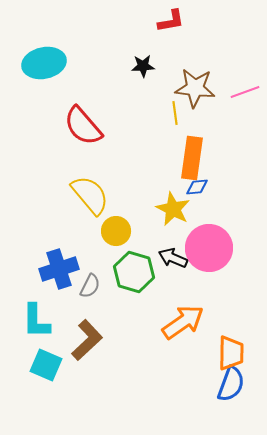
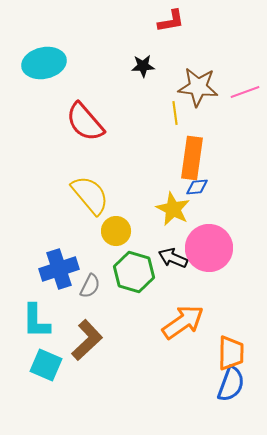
brown star: moved 3 px right, 1 px up
red semicircle: moved 2 px right, 4 px up
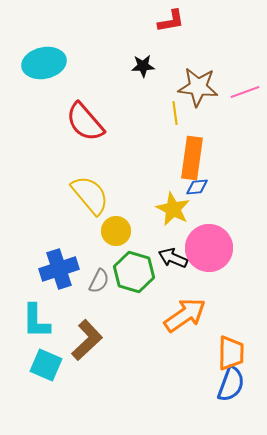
gray semicircle: moved 9 px right, 5 px up
orange arrow: moved 2 px right, 7 px up
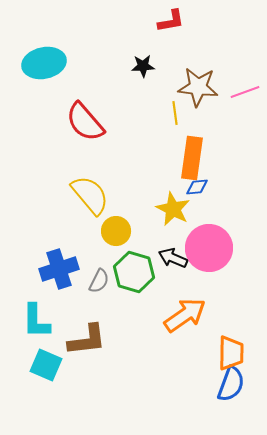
brown L-shape: rotated 36 degrees clockwise
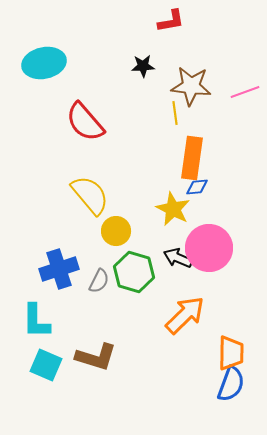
brown star: moved 7 px left, 1 px up
black arrow: moved 5 px right
orange arrow: rotated 9 degrees counterclockwise
brown L-shape: moved 9 px right, 17 px down; rotated 24 degrees clockwise
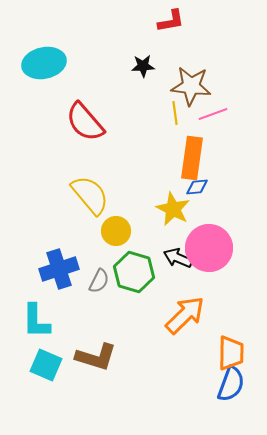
pink line: moved 32 px left, 22 px down
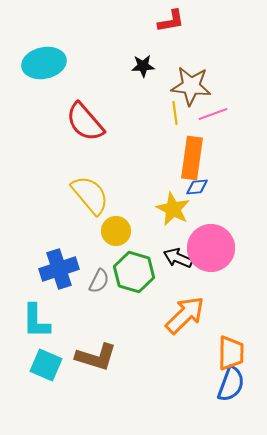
pink circle: moved 2 px right
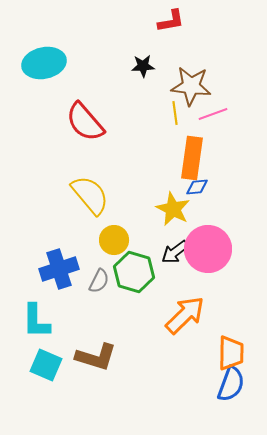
yellow circle: moved 2 px left, 9 px down
pink circle: moved 3 px left, 1 px down
black arrow: moved 3 px left, 6 px up; rotated 60 degrees counterclockwise
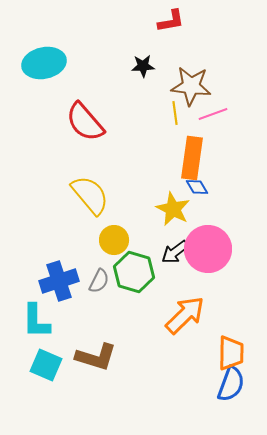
blue diamond: rotated 65 degrees clockwise
blue cross: moved 12 px down
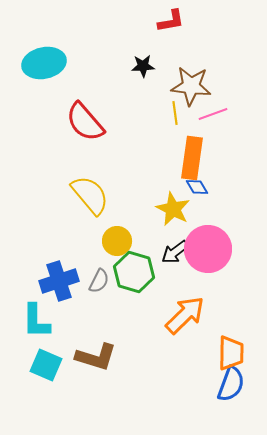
yellow circle: moved 3 px right, 1 px down
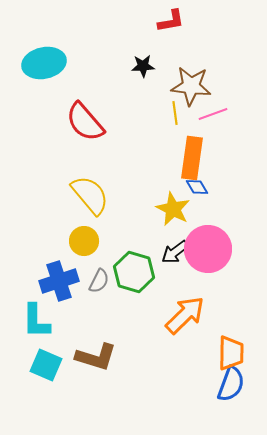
yellow circle: moved 33 px left
